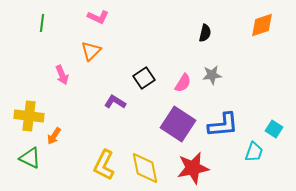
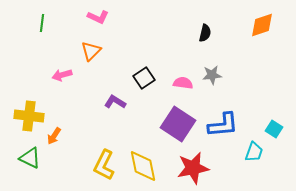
pink arrow: rotated 96 degrees clockwise
pink semicircle: rotated 114 degrees counterclockwise
yellow diamond: moved 2 px left, 2 px up
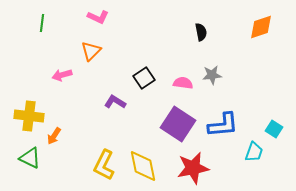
orange diamond: moved 1 px left, 2 px down
black semicircle: moved 4 px left, 1 px up; rotated 24 degrees counterclockwise
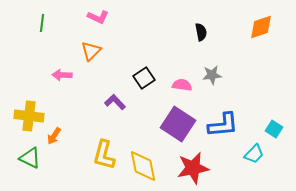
pink arrow: rotated 18 degrees clockwise
pink semicircle: moved 1 px left, 2 px down
purple L-shape: rotated 15 degrees clockwise
cyan trapezoid: moved 2 px down; rotated 25 degrees clockwise
yellow L-shape: moved 10 px up; rotated 12 degrees counterclockwise
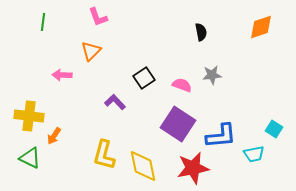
pink L-shape: rotated 45 degrees clockwise
green line: moved 1 px right, 1 px up
pink semicircle: rotated 12 degrees clockwise
blue L-shape: moved 2 px left, 11 px down
cyan trapezoid: rotated 35 degrees clockwise
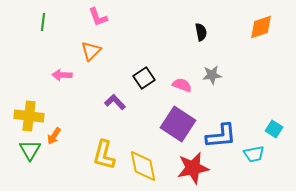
green triangle: moved 8 px up; rotated 35 degrees clockwise
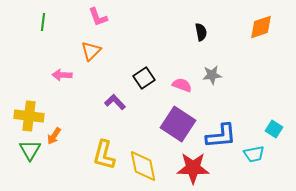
red star: rotated 12 degrees clockwise
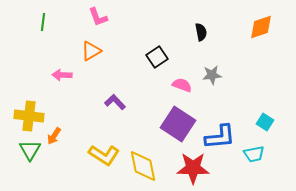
orange triangle: rotated 15 degrees clockwise
black square: moved 13 px right, 21 px up
cyan square: moved 9 px left, 7 px up
blue L-shape: moved 1 px left, 1 px down
yellow L-shape: rotated 72 degrees counterclockwise
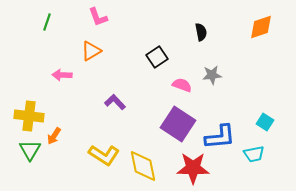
green line: moved 4 px right; rotated 12 degrees clockwise
